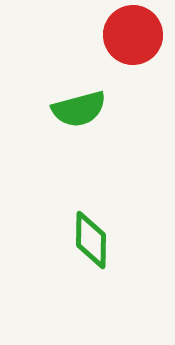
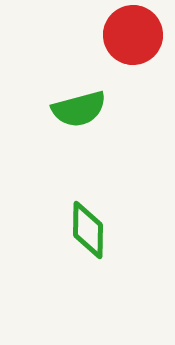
green diamond: moved 3 px left, 10 px up
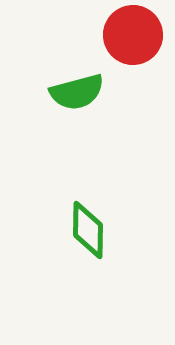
green semicircle: moved 2 px left, 17 px up
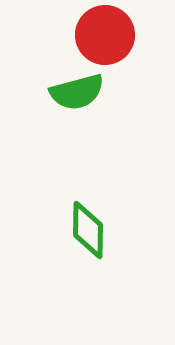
red circle: moved 28 px left
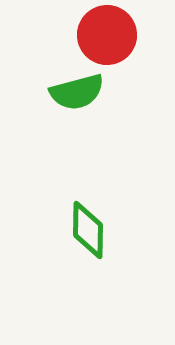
red circle: moved 2 px right
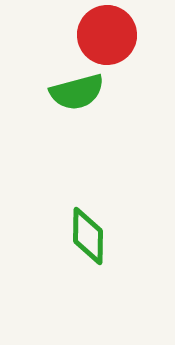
green diamond: moved 6 px down
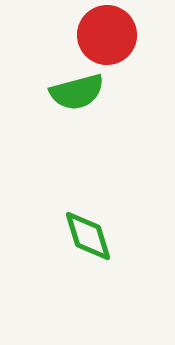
green diamond: rotated 18 degrees counterclockwise
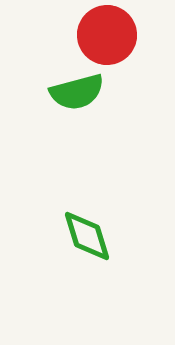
green diamond: moved 1 px left
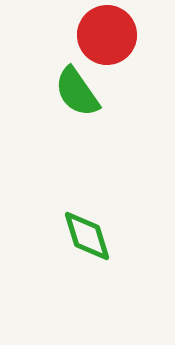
green semicircle: rotated 70 degrees clockwise
